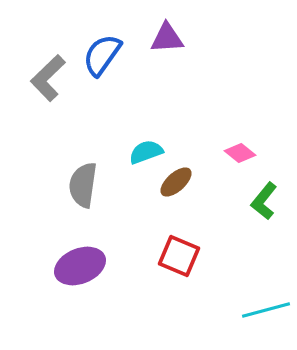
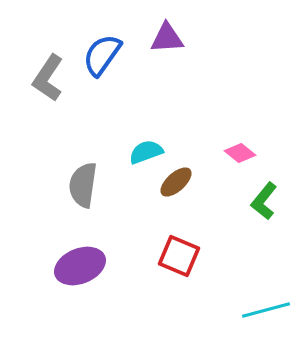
gray L-shape: rotated 12 degrees counterclockwise
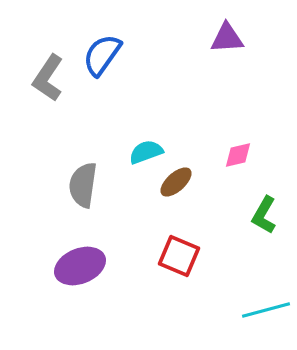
purple triangle: moved 60 px right
pink diamond: moved 2 px left, 2 px down; rotated 52 degrees counterclockwise
green L-shape: moved 14 px down; rotated 9 degrees counterclockwise
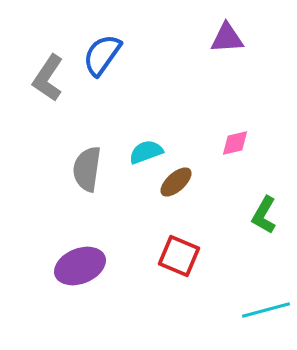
pink diamond: moved 3 px left, 12 px up
gray semicircle: moved 4 px right, 16 px up
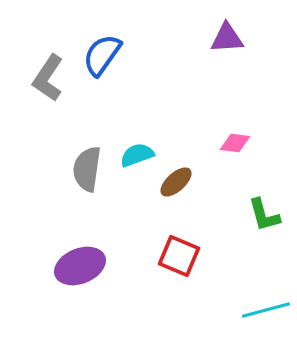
pink diamond: rotated 20 degrees clockwise
cyan semicircle: moved 9 px left, 3 px down
green L-shape: rotated 45 degrees counterclockwise
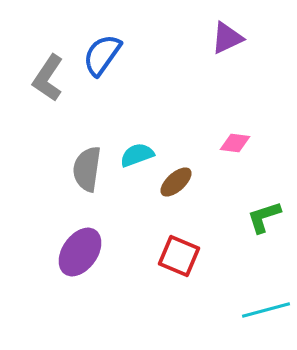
purple triangle: rotated 21 degrees counterclockwise
green L-shape: moved 2 px down; rotated 87 degrees clockwise
purple ellipse: moved 14 px up; rotated 33 degrees counterclockwise
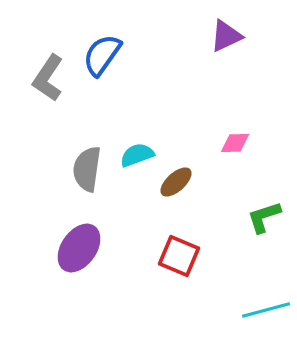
purple triangle: moved 1 px left, 2 px up
pink diamond: rotated 8 degrees counterclockwise
purple ellipse: moved 1 px left, 4 px up
